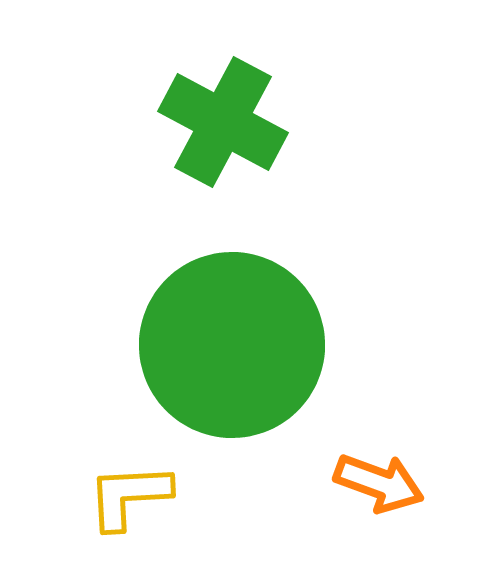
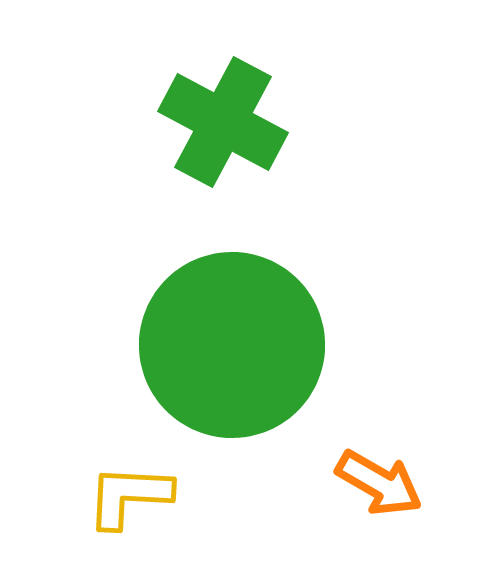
orange arrow: rotated 10 degrees clockwise
yellow L-shape: rotated 6 degrees clockwise
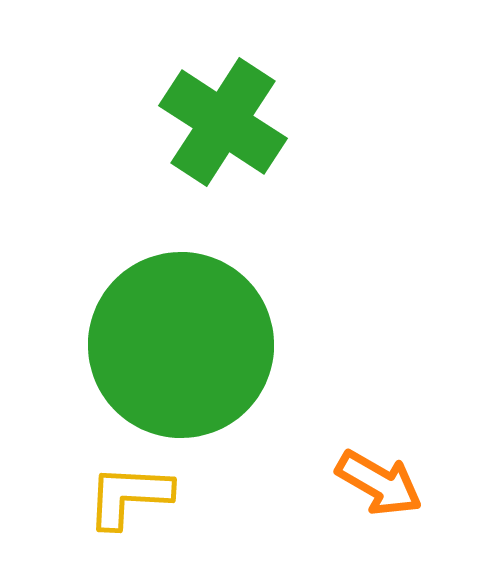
green cross: rotated 5 degrees clockwise
green circle: moved 51 px left
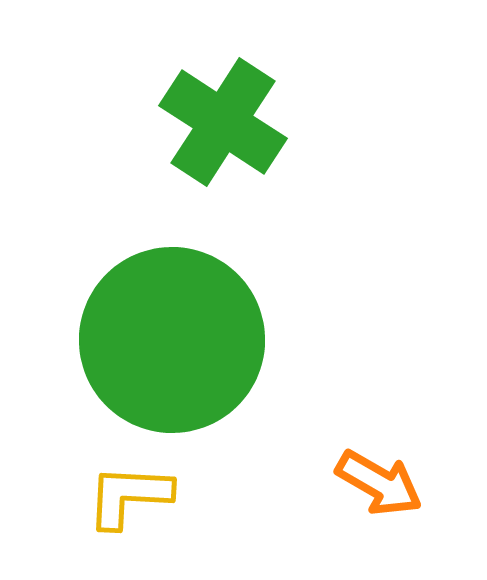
green circle: moved 9 px left, 5 px up
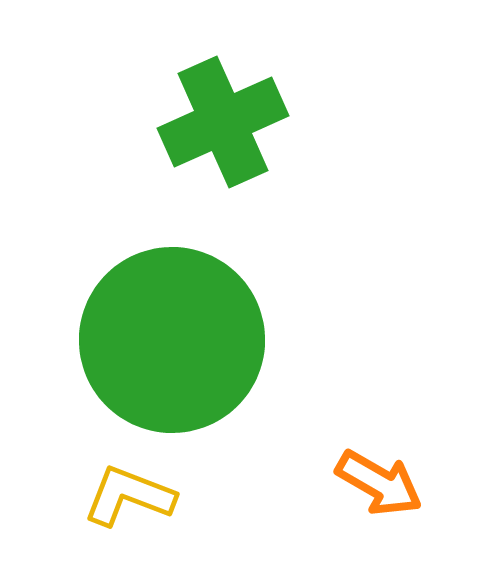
green cross: rotated 33 degrees clockwise
yellow L-shape: rotated 18 degrees clockwise
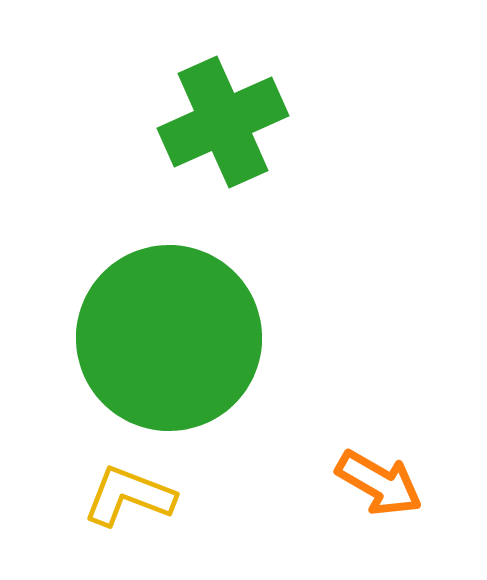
green circle: moved 3 px left, 2 px up
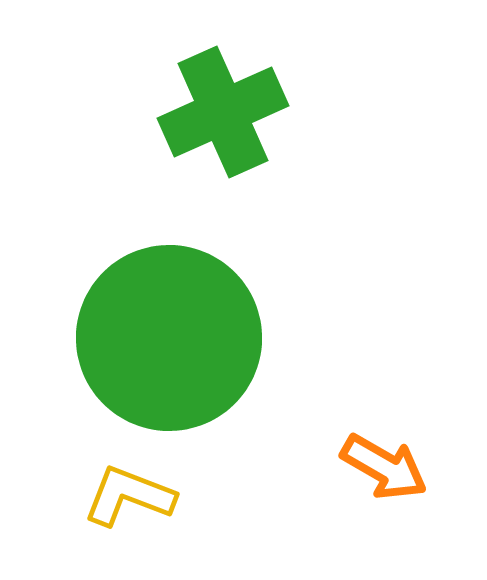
green cross: moved 10 px up
orange arrow: moved 5 px right, 16 px up
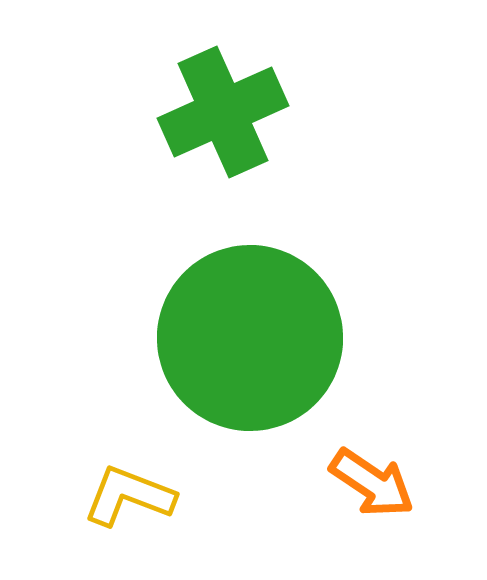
green circle: moved 81 px right
orange arrow: moved 12 px left, 16 px down; rotated 4 degrees clockwise
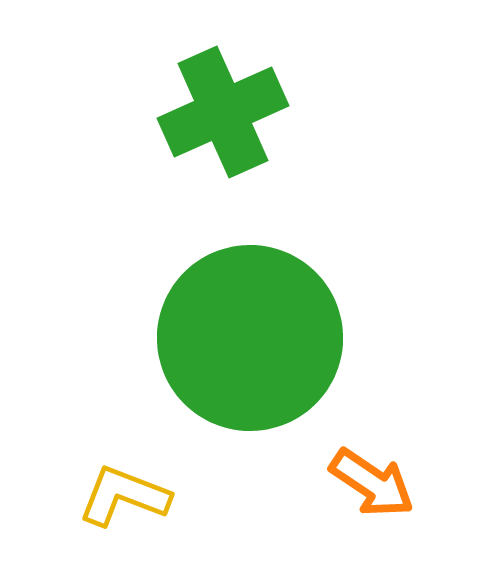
yellow L-shape: moved 5 px left
